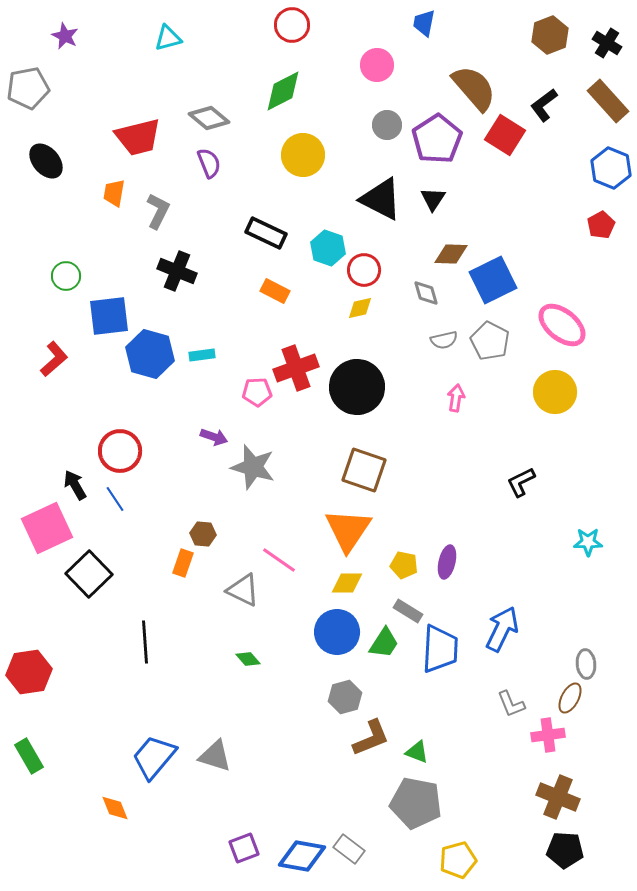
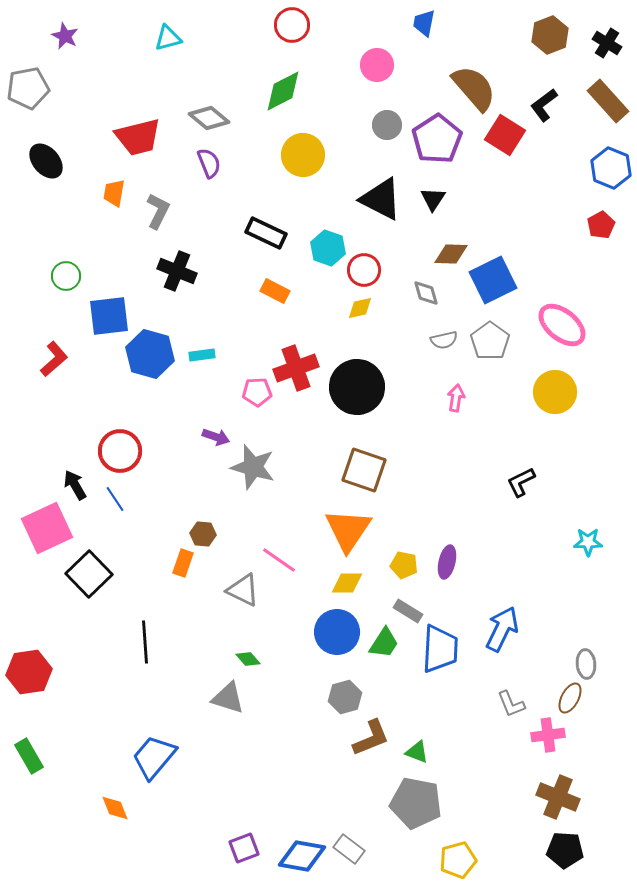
gray pentagon at (490, 341): rotated 9 degrees clockwise
purple arrow at (214, 437): moved 2 px right
gray triangle at (215, 756): moved 13 px right, 58 px up
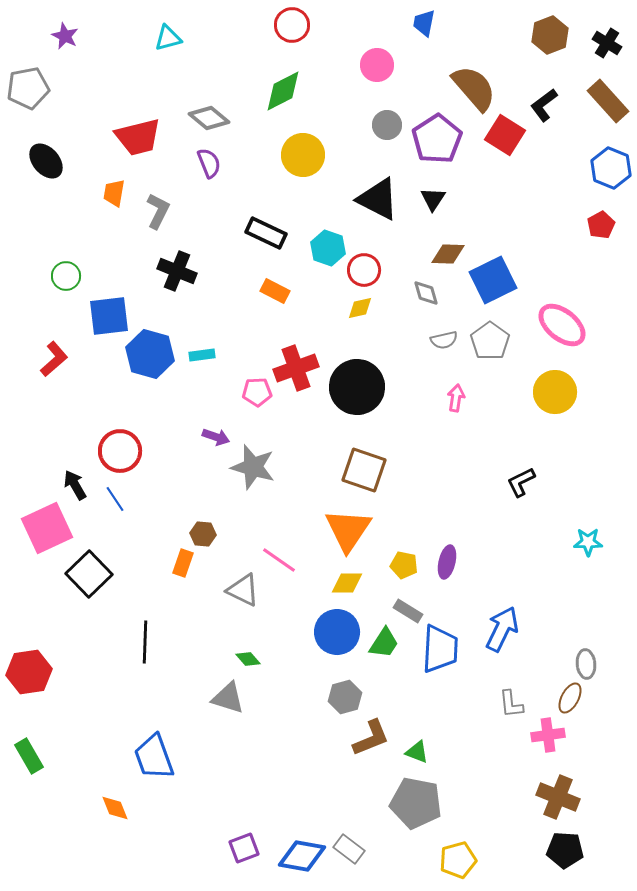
black triangle at (381, 199): moved 3 px left
brown diamond at (451, 254): moved 3 px left
black line at (145, 642): rotated 6 degrees clockwise
gray L-shape at (511, 704): rotated 16 degrees clockwise
blue trapezoid at (154, 757): rotated 60 degrees counterclockwise
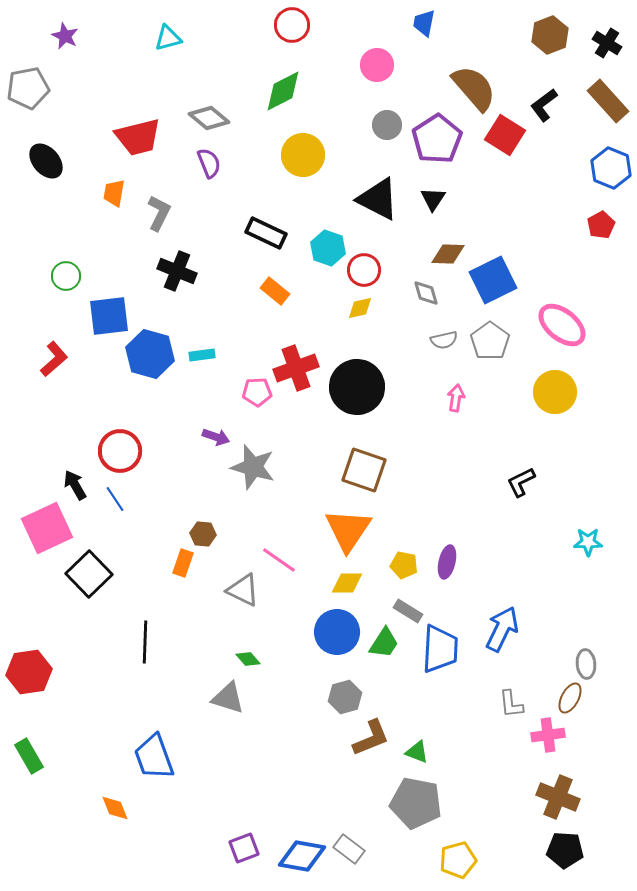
gray L-shape at (158, 211): moved 1 px right, 2 px down
orange rectangle at (275, 291): rotated 12 degrees clockwise
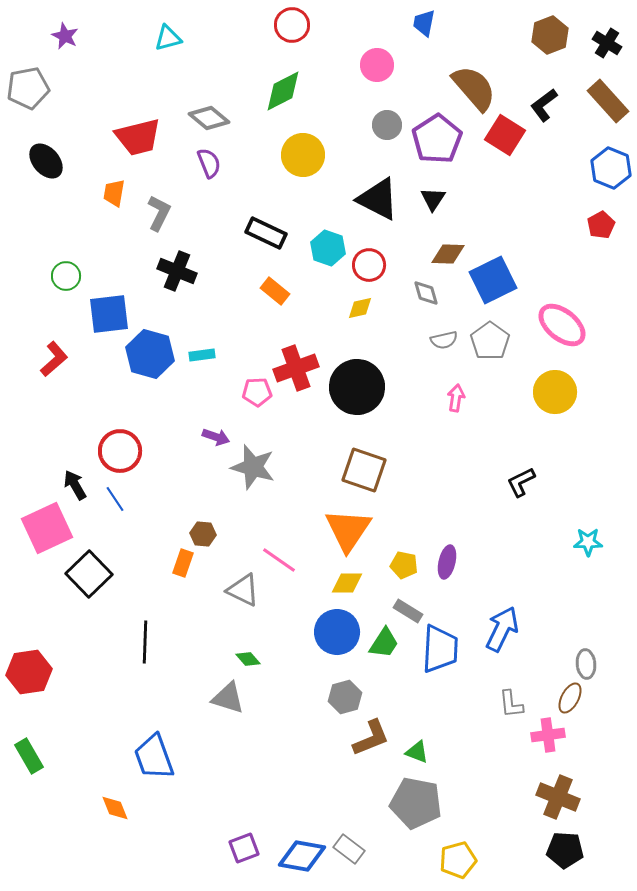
red circle at (364, 270): moved 5 px right, 5 px up
blue square at (109, 316): moved 2 px up
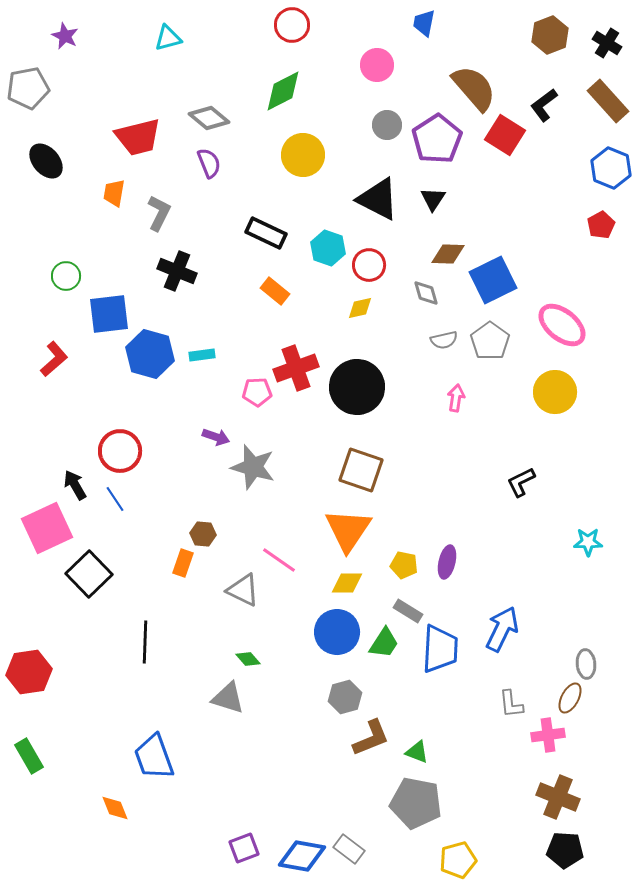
brown square at (364, 470): moved 3 px left
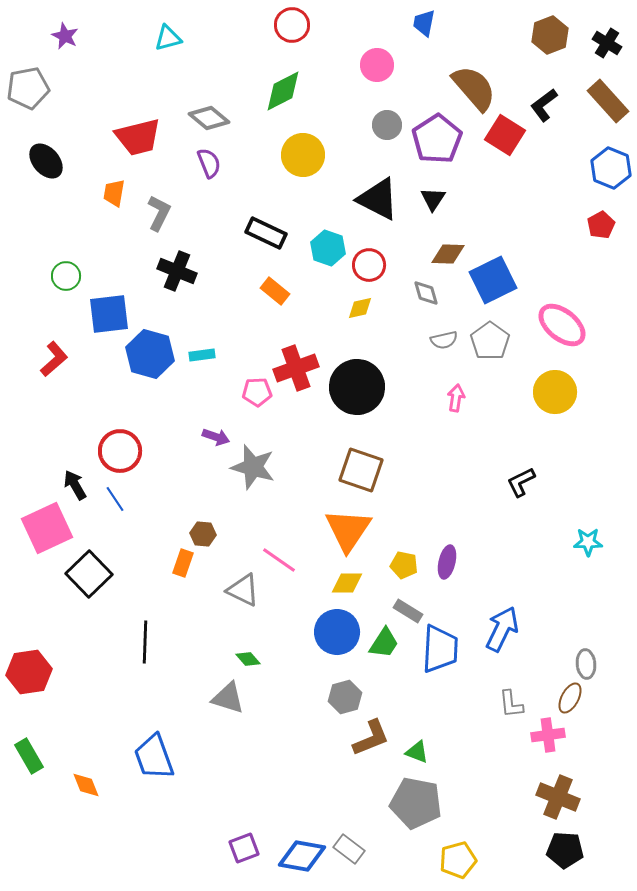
orange diamond at (115, 808): moved 29 px left, 23 px up
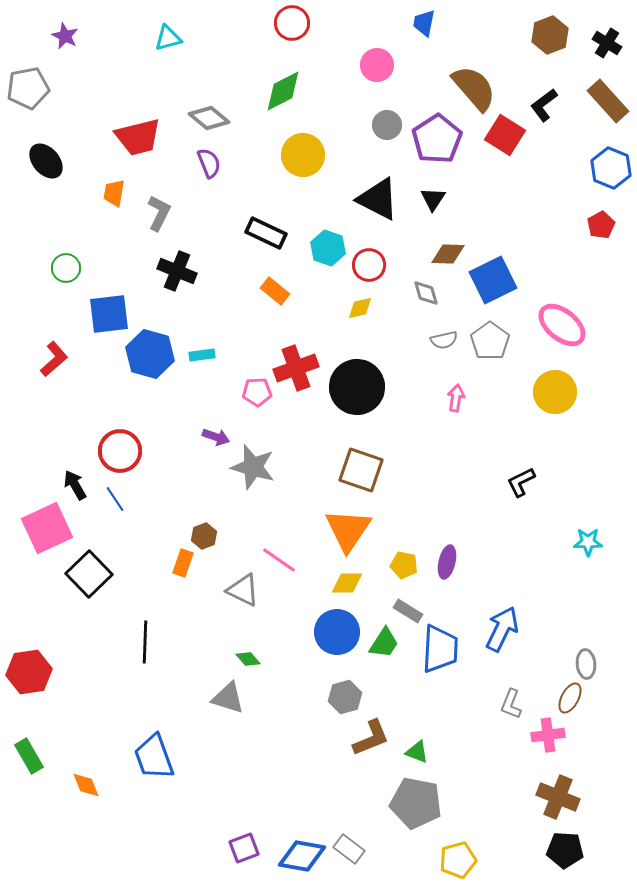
red circle at (292, 25): moved 2 px up
green circle at (66, 276): moved 8 px up
brown hexagon at (203, 534): moved 1 px right, 2 px down; rotated 25 degrees counterclockwise
gray L-shape at (511, 704): rotated 28 degrees clockwise
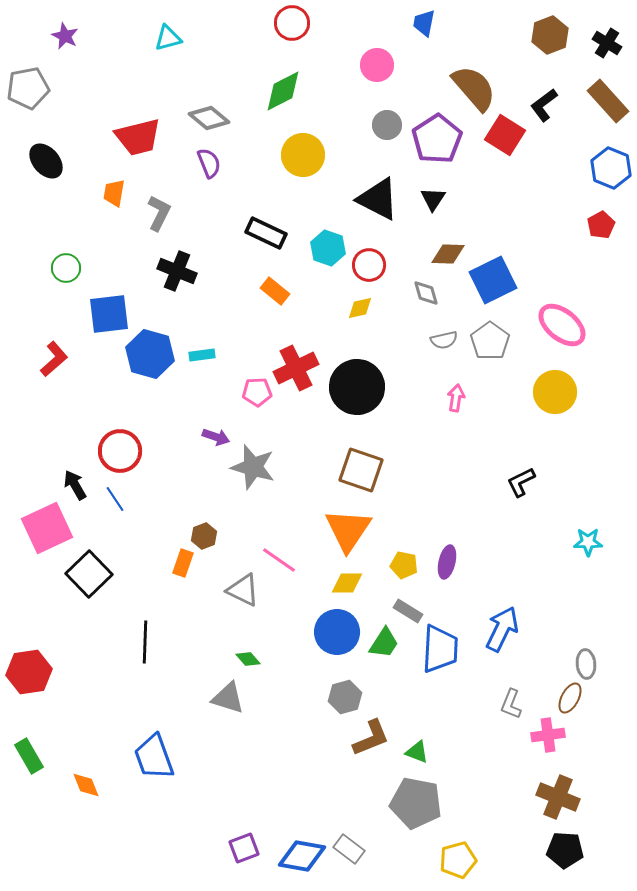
red cross at (296, 368): rotated 6 degrees counterclockwise
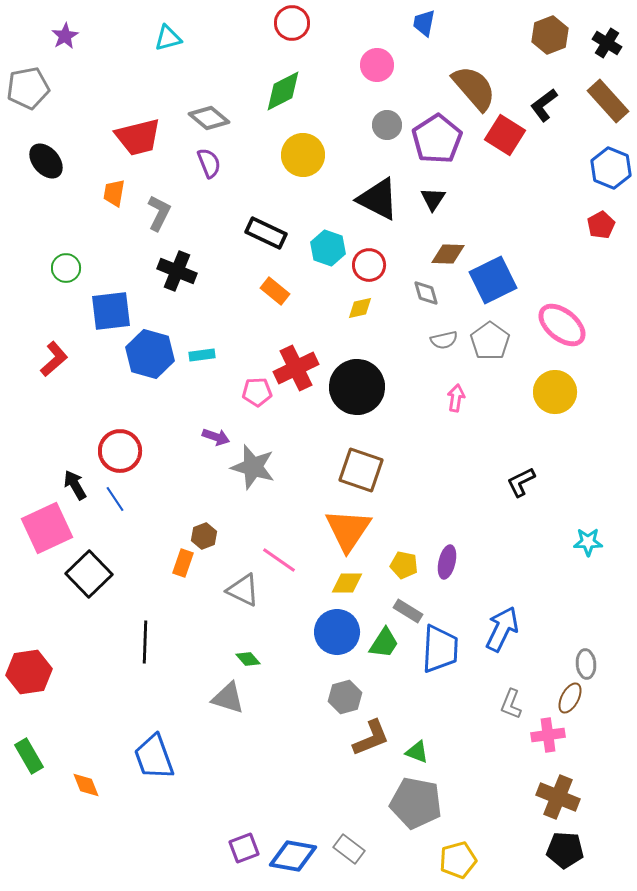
purple star at (65, 36): rotated 16 degrees clockwise
blue square at (109, 314): moved 2 px right, 3 px up
blue diamond at (302, 856): moved 9 px left
